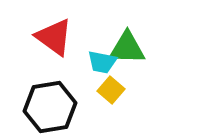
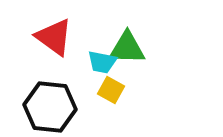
yellow square: rotated 12 degrees counterclockwise
black hexagon: rotated 15 degrees clockwise
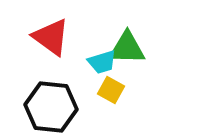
red triangle: moved 3 px left
cyan trapezoid: rotated 28 degrees counterclockwise
black hexagon: moved 1 px right
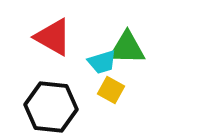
red triangle: moved 2 px right; rotated 6 degrees counterclockwise
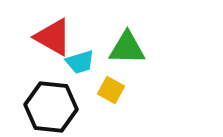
cyan trapezoid: moved 22 px left
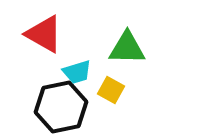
red triangle: moved 9 px left, 3 px up
cyan trapezoid: moved 3 px left, 10 px down
black hexagon: moved 10 px right; rotated 18 degrees counterclockwise
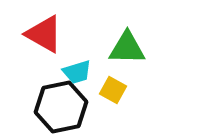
yellow square: moved 2 px right
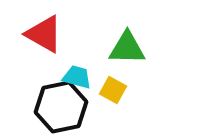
cyan trapezoid: moved 5 px down; rotated 148 degrees counterclockwise
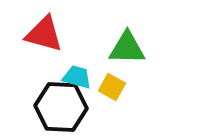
red triangle: rotated 15 degrees counterclockwise
yellow square: moved 1 px left, 3 px up
black hexagon: rotated 15 degrees clockwise
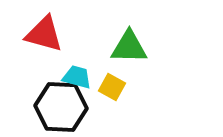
green triangle: moved 2 px right, 1 px up
